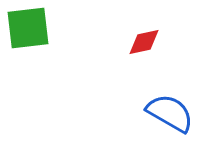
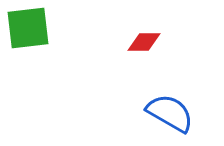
red diamond: rotated 12 degrees clockwise
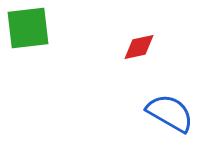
red diamond: moved 5 px left, 5 px down; rotated 12 degrees counterclockwise
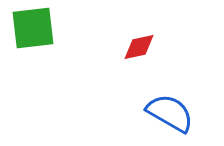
green square: moved 5 px right
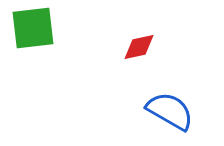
blue semicircle: moved 2 px up
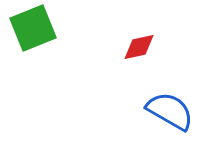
green square: rotated 15 degrees counterclockwise
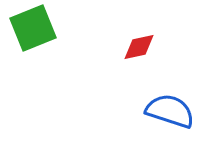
blue semicircle: rotated 12 degrees counterclockwise
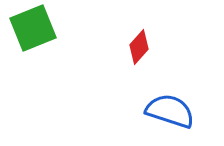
red diamond: rotated 36 degrees counterclockwise
